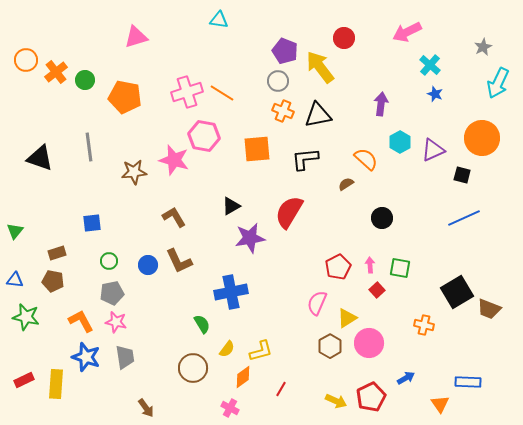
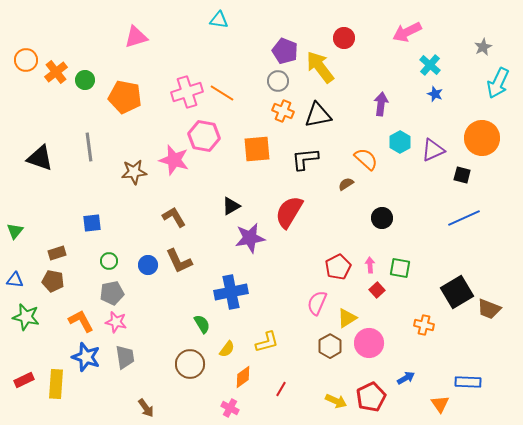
yellow L-shape at (261, 351): moved 6 px right, 9 px up
brown circle at (193, 368): moved 3 px left, 4 px up
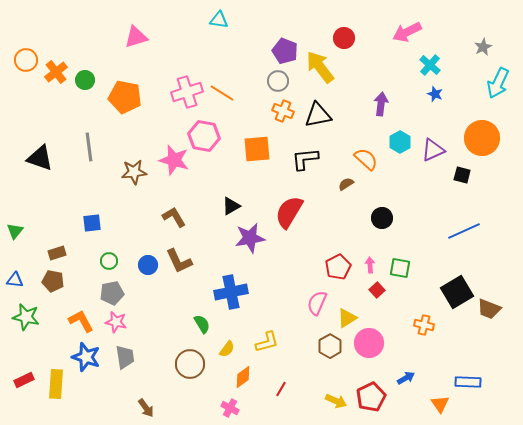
blue line at (464, 218): moved 13 px down
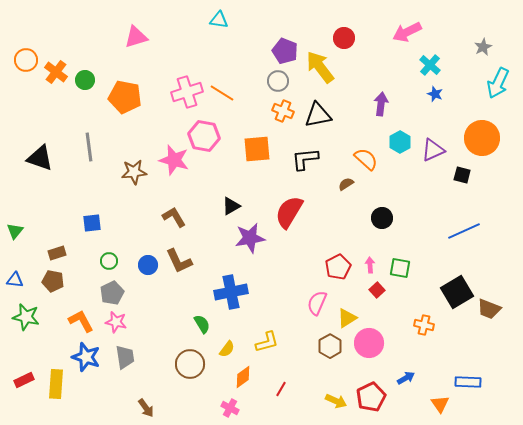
orange cross at (56, 72): rotated 15 degrees counterclockwise
gray pentagon at (112, 293): rotated 15 degrees counterclockwise
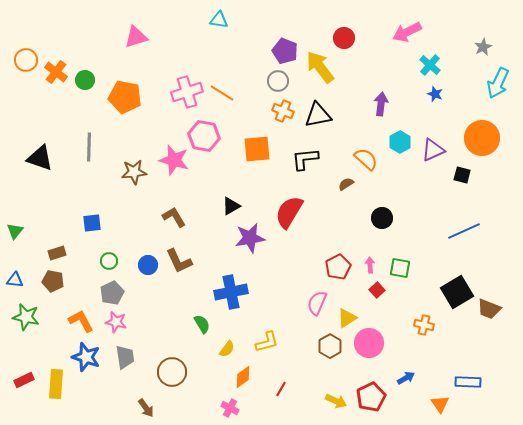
gray line at (89, 147): rotated 8 degrees clockwise
brown circle at (190, 364): moved 18 px left, 8 px down
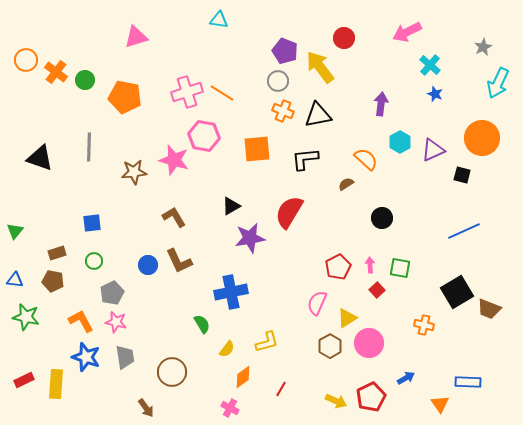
green circle at (109, 261): moved 15 px left
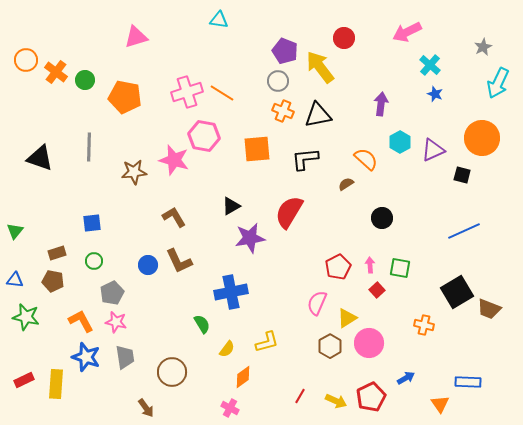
red line at (281, 389): moved 19 px right, 7 px down
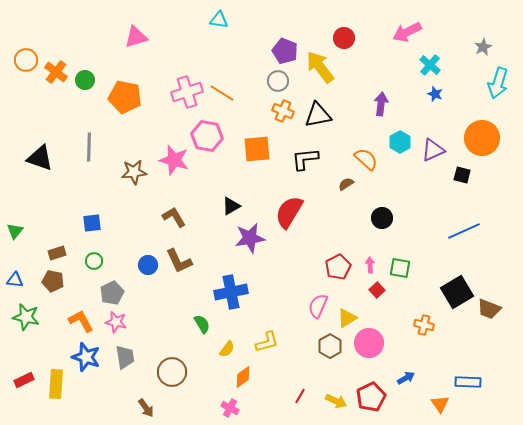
cyan arrow at (498, 83): rotated 8 degrees counterclockwise
pink hexagon at (204, 136): moved 3 px right
pink semicircle at (317, 303): moved 1 px right, 3 px down
